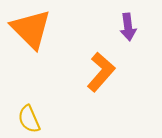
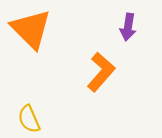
purple arrow: rotated 16 degrees clockwise
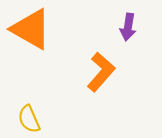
orange triangle: rotated 15 degrees counterclockwise
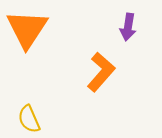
orange triangle: moved 4 px left; rotated 33 degrees clockwise
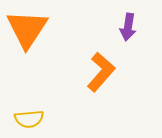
yellow semicircle: rotated 72 degrees counterclockwise
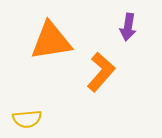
orange triangle: moved 24 px right, 12 px down; rotated 48 degrees clockwise
yellow semicircle: moved 2 px left
